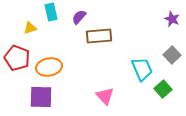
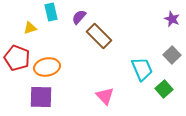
brown rectangle: rotated 50 degrees clockwise
orange ellipse: moved 2 px left
green square: moved 1 px right
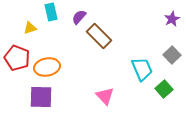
purple star: rotated 21 degrees clockwise
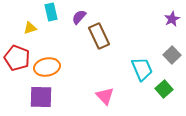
brown rectangle: rotated 20 degrees clockwise
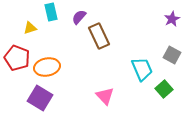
gray square: rotated 18 degrees counterclockwise
purple square: moved 1 px left, 1 px down; rotated 30 degrees clockwise
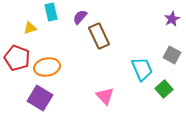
purple semicircle: moved 1 px right
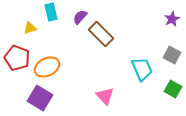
brown rectangle: moved 2 px right, 2 px up; rotated 20 degrees counterclockwise
orange ellipse: rotated 15 degrees counterclockwise
green square: moved 9 px right; rotated 18 degrees counterclockwise
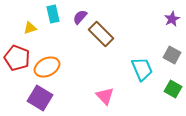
cyan rectangle: moved 2 px right, 2 px down
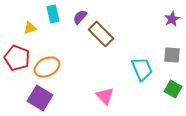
gray square: rotated 24 degrees counterclockwise
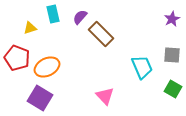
cyan trapezoid: moved 2 px up
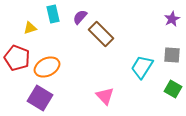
cyan trapezoid: rotated 125 degrees counterclockwise
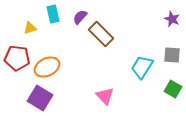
purple star: rotated 21 degrees counterclockwise
red pentagon: rotated 15 degrees counterclockwise
